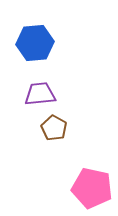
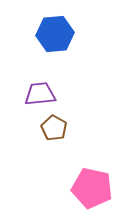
blue hexagon: moved 20 px right, 9 px up
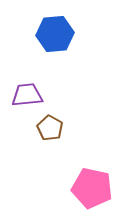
purple trapezoid: moved 13 px left, 1 px down
brown pentagon: moved 4 px left
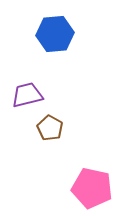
purple trapezoid: rotated 8 degrees counterclockwise
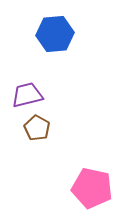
brown pentagon: moved 13 px left
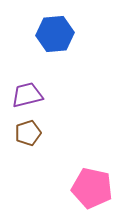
brown pentagon: moved 9 px left, 5 px down; rotated 25 degrees clockwise
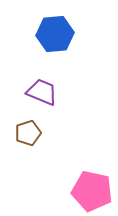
purple trapezoid: moved 15 px right, 3 px up; rotated 36 degrees clockwise
pink pentagon: moved 3 px down
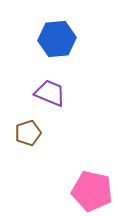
blue hexagon: moved 2 px right, 5 px down
purple trapezoid: moved 8 px right, 1 px down
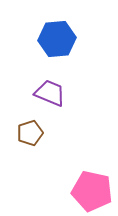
brown pentagon: moved 2 px right
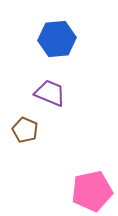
brown pentagon: moved 5 px left, 3 px up; rotated 30 degrees counterclockwise
pink pentagon: rotated 24 degrees counterclockwise
